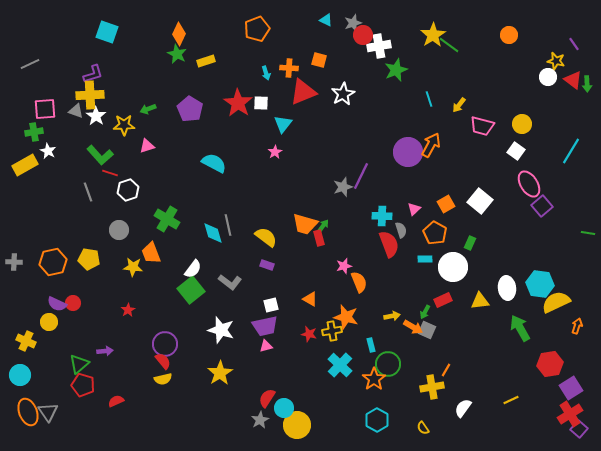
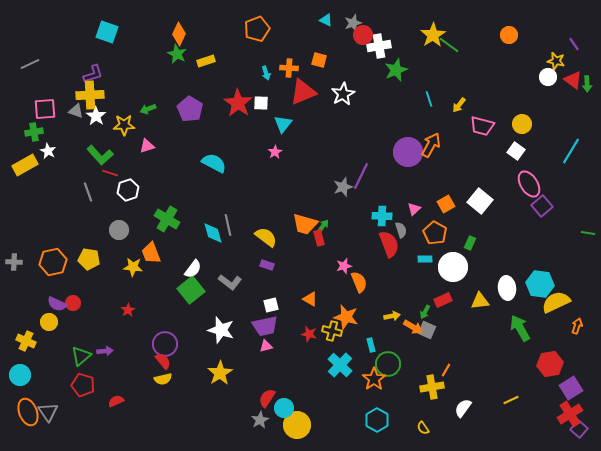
yellow cross at (332, 331): rotated 24 degrees clockwise
green triangle at (79, 364): moved 2 px right, 8 px up
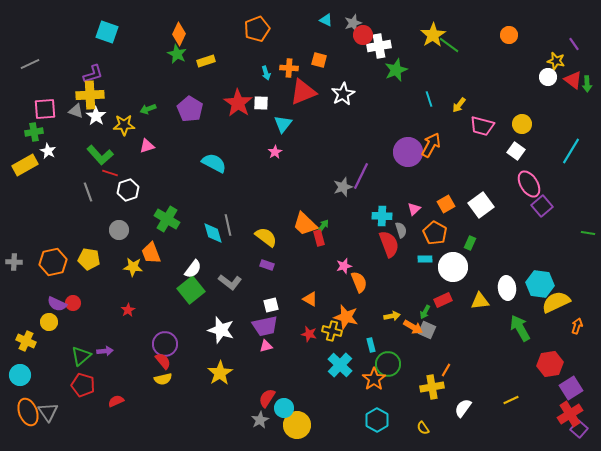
white square at (480, 201): moved 1 px right, 4 px down; rotated 15 degrees clockwise
orange trapezoid at (305, 224): rotated 28 degrees clockwise
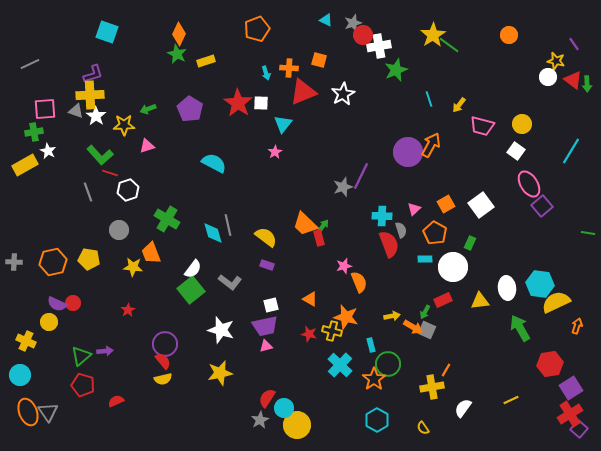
yellow star at (220, 373): rotated 20 degrees clockwise
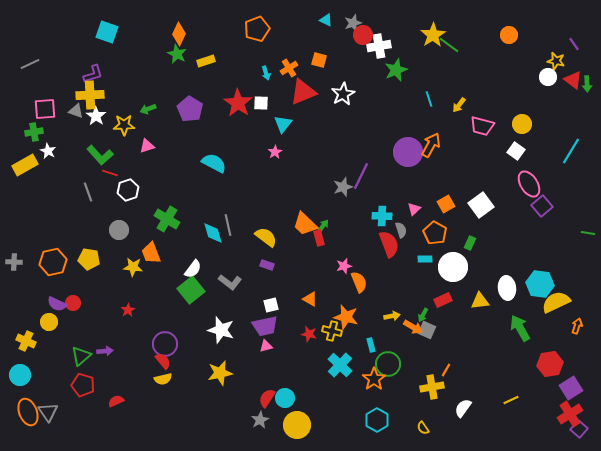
orange cross at (289, 68): rotated 36 degrees counterclockwise
green arrow at (425, 312): moved 2 px left, 3 px down
cyan circle at (284, 408): moved 1 px right, 10 px up
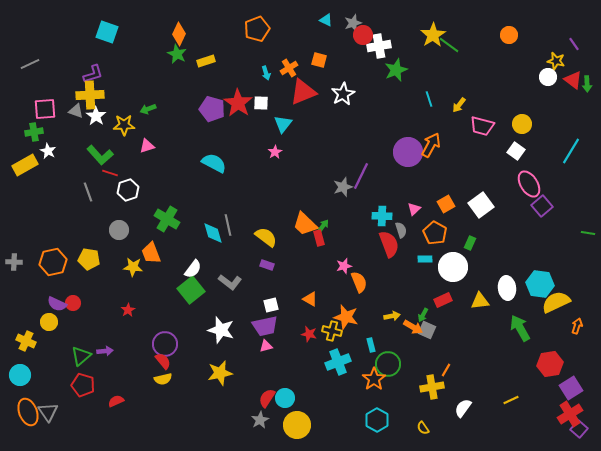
purple pentagon at (190, 109): moved 22 px right; rotated 15 degrees counterclockwise
cyan cross at (340, 365): moved 2 px left, 3 px up; rotated 25 degrees clockwise
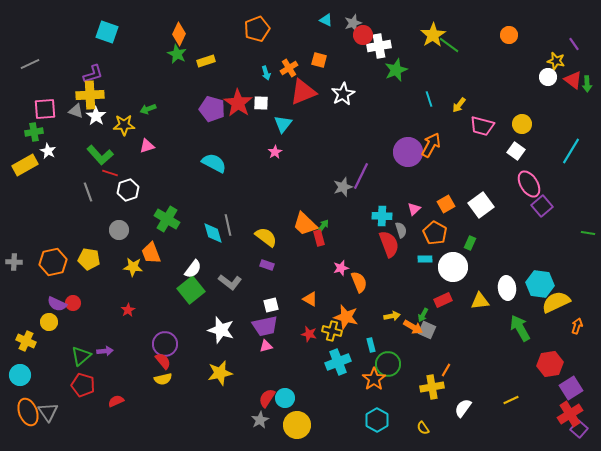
pink star at (344, 266): moved 3 px left, 2 px down
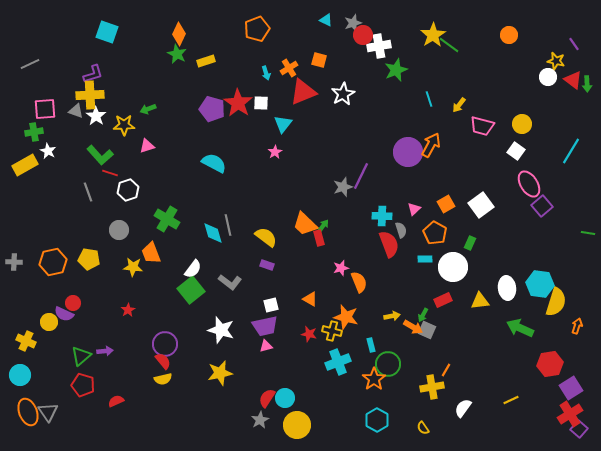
yellow semicircle at (556, 302): rotated 132 degrees clockwise
purple semicircle at (57, 304): moved 7 px right, 10 px down
green arrow at (520, 328): rotated 36 degrees counterclockwise
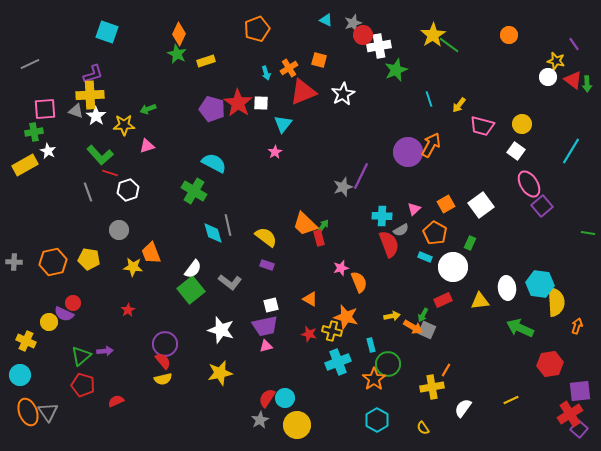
green cross at (167, 219): moved 27 px right, 28 px up
gray semicircle at (401, 230): rotated 77 degrees clockwise
cyan rectangle at (425, 259): moved 2 px up; rotated 24 degrees clockwise
yellow semicircle at (556, 302): rotated 20 degrees counterclockwise
purple square at (571, 388): moved 9 px right, 3 px down; rotated 25 degrees clockwise
